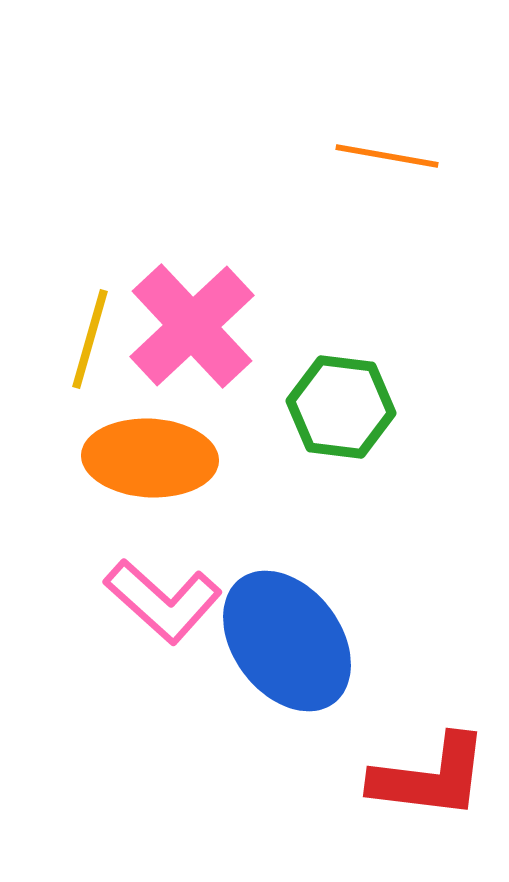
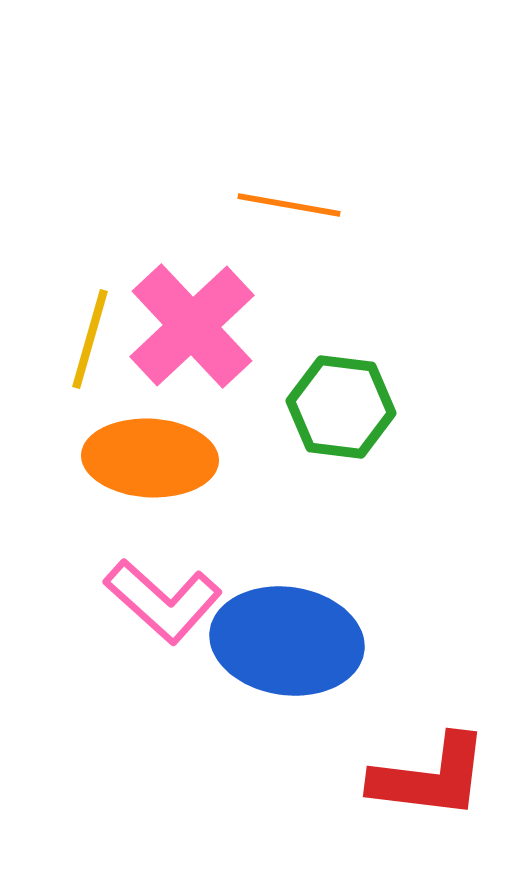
orange line: moved 98 px left, 49 px down
blue ellipse: rotated 45 degrees counterclockwise
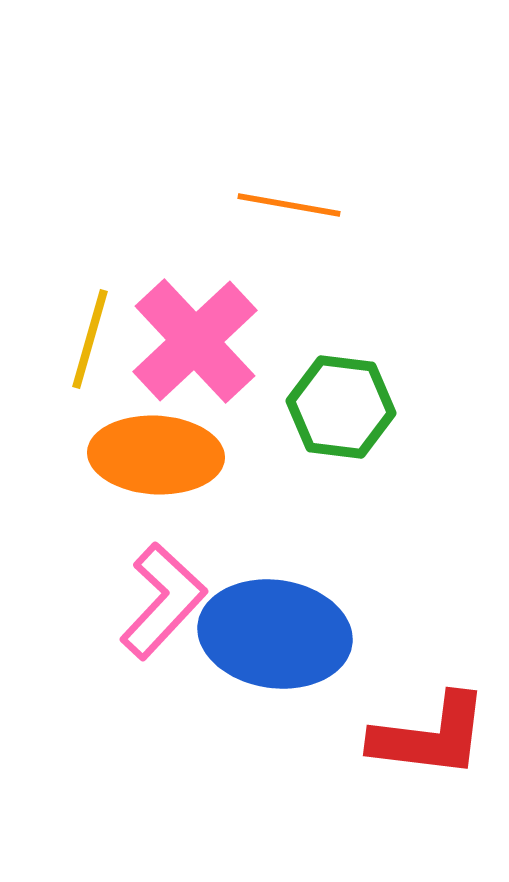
pink cross: moved 3 px right, 15 px down
orange ellipse: moved 6 px right, 3 px up
pink L-shape: rotated 89 degrees counterclockwise
blue ellipse: moved 12 px left, 7 px up
red L-shape: moved 41 px up
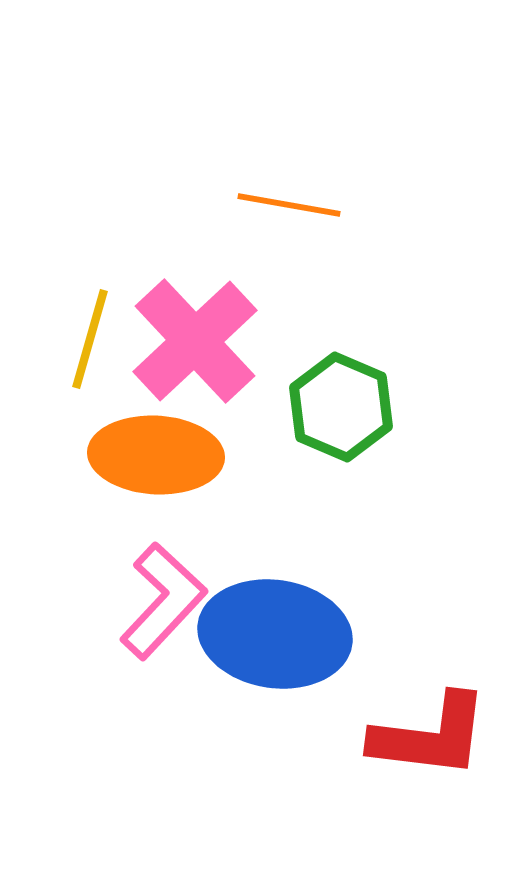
green hexagon: rotated 16 degrees clockwise
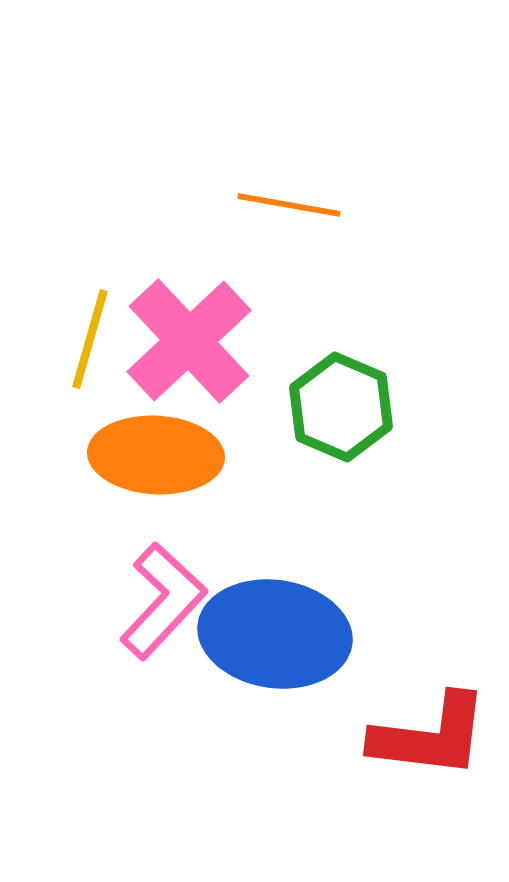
pink cross: moved 6 px left
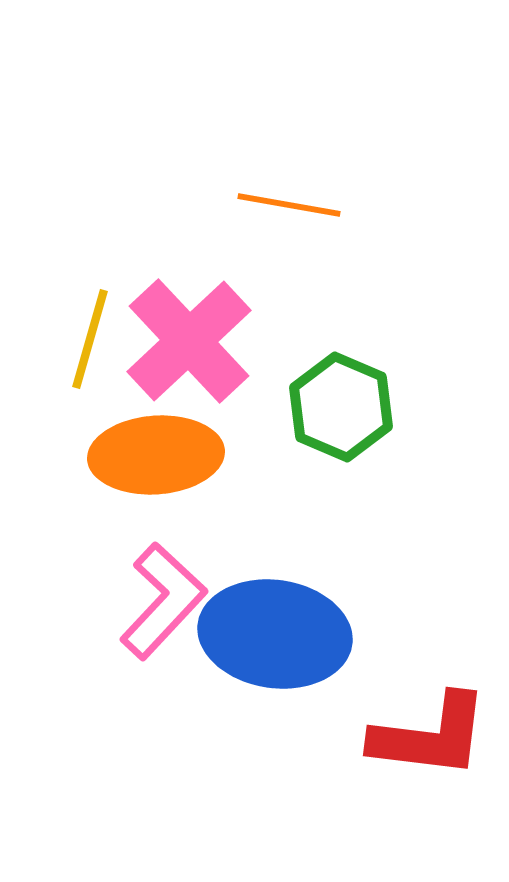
orange ellipse: rotated 7 degrees counterclockwise
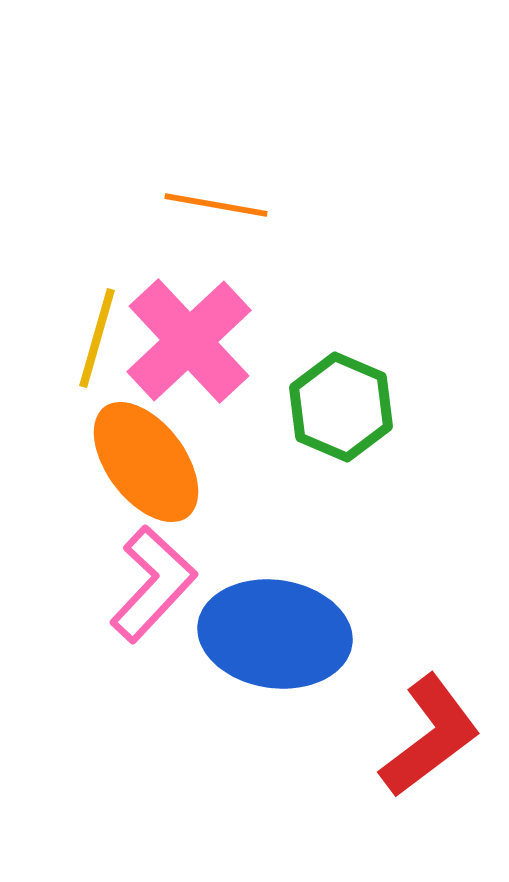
orange line: moved 73 px left
yellow line: moved 7 px right, 1 px up
orange ellipse: moved 10 px left, 7 px down; rotated 57 degrees clockwise
pink L-shape: moved 10 px left, 17 px up
red L-shape: rotated 44 degrees counterclockwise
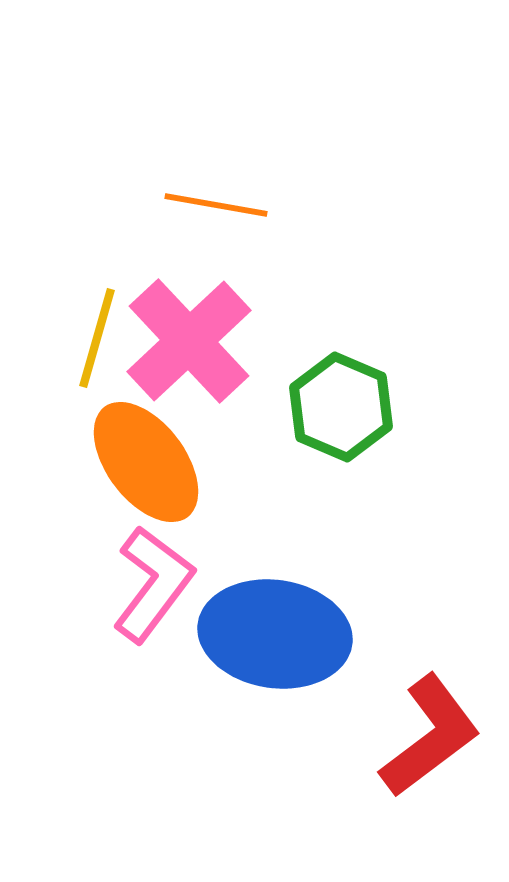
pink L-shape: rotated 6 degrees counterclockwise
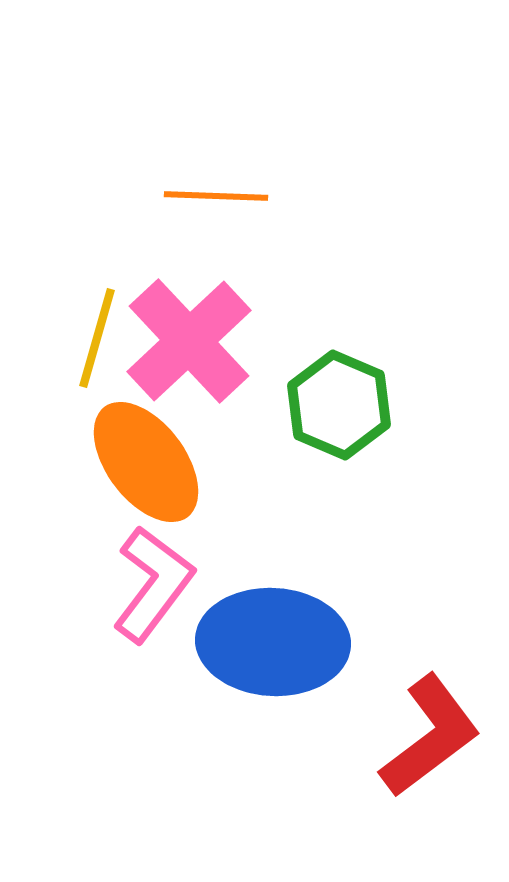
orange line: moved 9 px up; rotated 8 degrees counterclockwise
green hexagon: moved 2 px left, 2 px up
blue ellipse: moved 2 px left, 8 px down; rotated 5 degrees counterclockwise
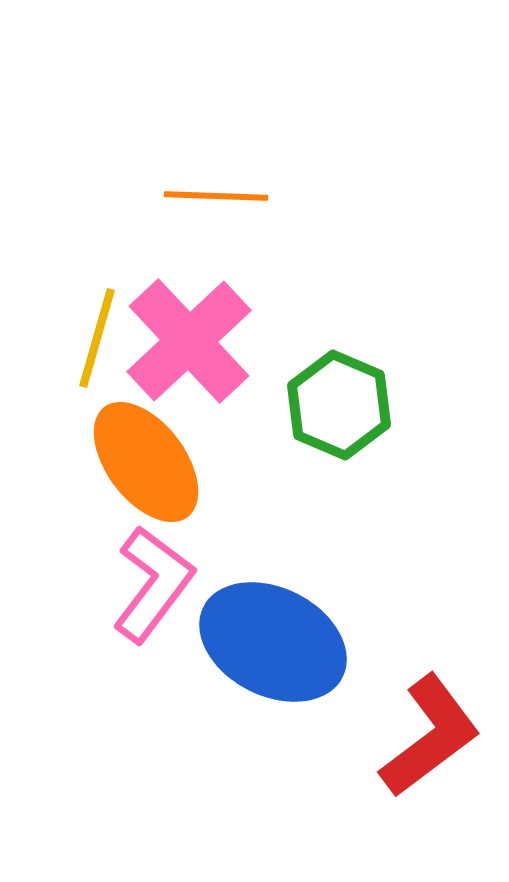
blue ellipse: rotated 24 degrees clockwise
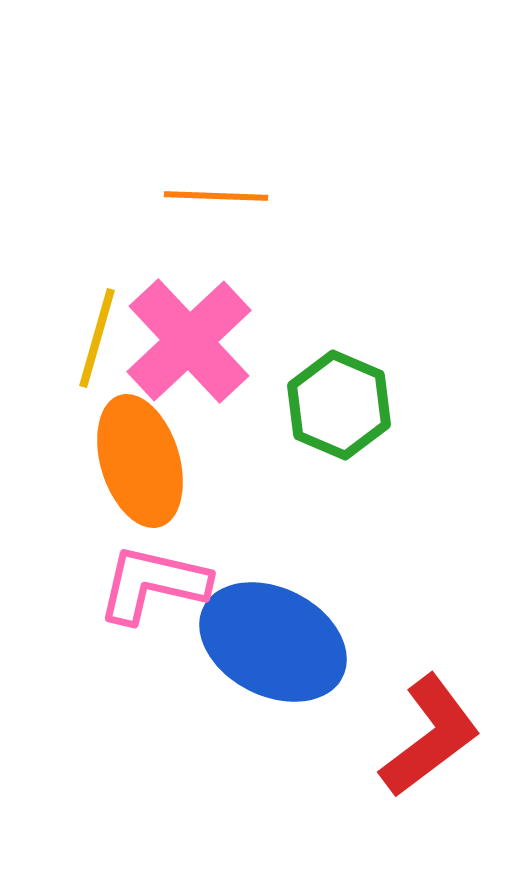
orange ellipse: moved 6 px left, 1 px up; rotated 20 degrees clockwise
pink L-shape: rotated 114 degrees counterclockwise
